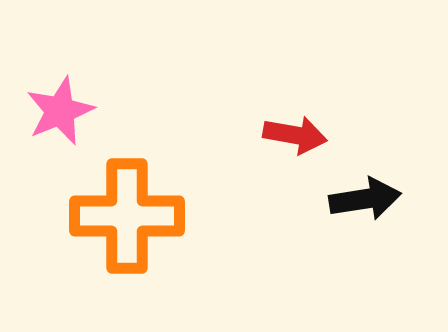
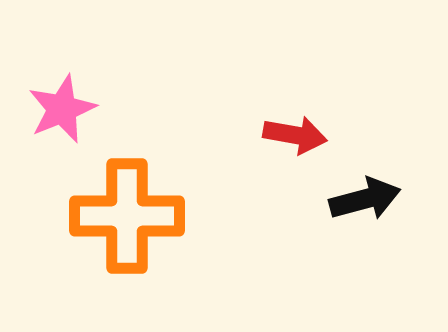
pink star: moved 2 px right, 2 px up
black arrow: rotated 6 degrees counterclockwise
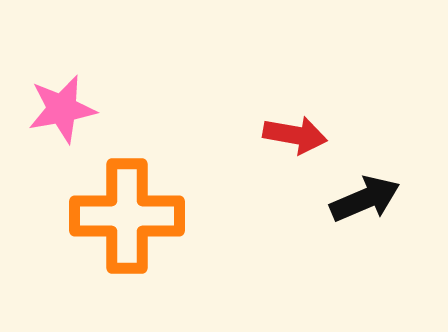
pink star: rotated 12 degrees clockwise
black arrow: rotated 8 degrees counterclockwise
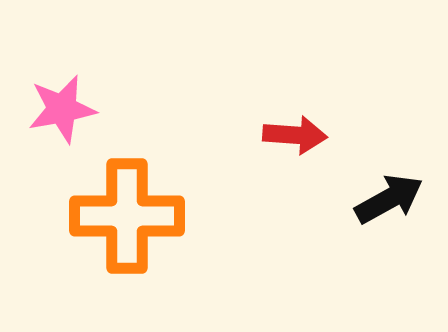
red arrow: rotated 6 degrees counterclockwise
black arrow: moved 24 px right; rotated 6 degrees counterclockwise
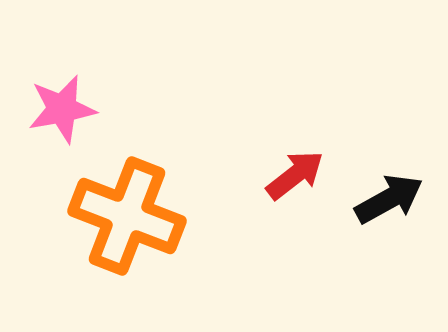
red arrow: moved 40 px down; rotated 42 degrees counterclockwise
orange cross: rotated 21 degrees clockwise
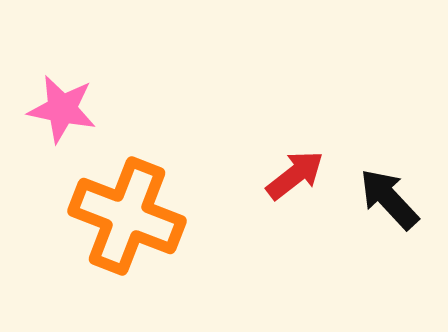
pink star: rotated 22 degrees clockwise
black arrow: rotated 104 degrees counterclockwise
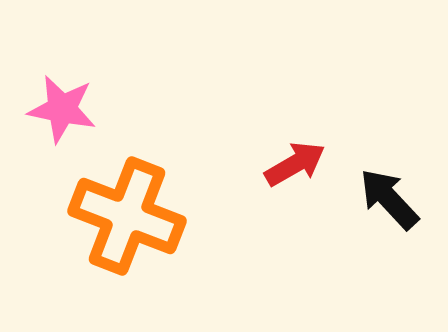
red arrow: moved 11 px up; rotated 8 degrees clockwise
